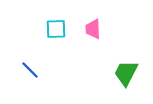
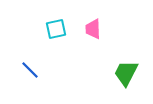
cyan square: rotated 10 degrees counterclockwise
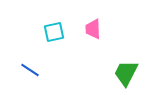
cyan square: moved 2 px left, 3 px down
blue line: rotated 12 degrees counterclockwise
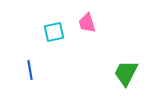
pink trapezoid: moved 6 px left, 6 px up; rotated 15 degrees counterclockwise
blue line: rotated 48 degrees clockwise
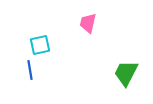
pink trapezoid: moved 1 px right; rotated 30 degrees clockwise
cyan square: moved 14 px left, 13 px down
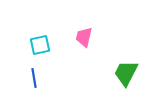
pink trapezoid: moved 4 px left, 14 px down
blue line: moved 4 px right, 8 px down
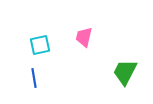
green trapezoid: moved 1 px left, 1 px up
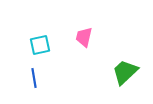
green trapezoid: rotated 20 degrees clockwise
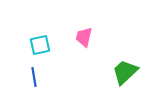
blue line: moved 1 px up
